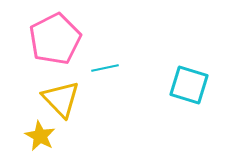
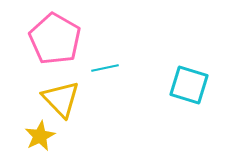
pink pentagon: rotated 15 degrees counterclockwise
yellow star: rotated 16 degrees clockwise
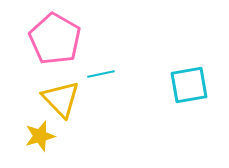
cyan line: moved 4 px left, 6 px down
cyan square: rotated 27 degrees counterclockwise
yellow star: rotated 12 degrees clockwise
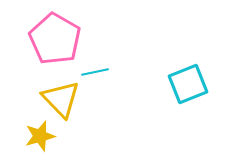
cyan line: moved 6 px left, 2 px up
cyan square: moved 1 px left, 1 px up; rotated 12 degrees counterclockwise
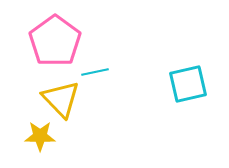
pink pentagon: moved 2 px down; rotated 6 degrees clockwise
cyan square: rotated 9 degrees clockwise
yellow star: rotated 16 degrees clockwise
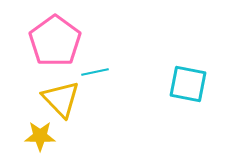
cyan square: rotated 24 degrees clockwise
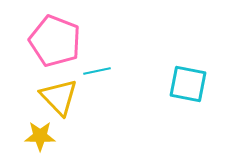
pink pentagon: rotated 15 degrees counterclockwise
cyan line: moved 2 px right, 1 px up
yellow triangle: moved 2 px left, 2 px up
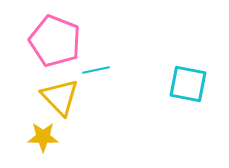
cyan line: moved 1 px left, 1 px up
yellow triangle: moved 1 px right
yellow star: moved 3 px right, 1 px down
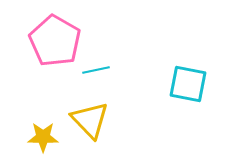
pink pentagon: rotated 9 degrees clockwise
yellow triangle: moved 30 px right, 23 px down
